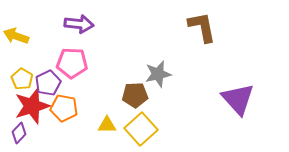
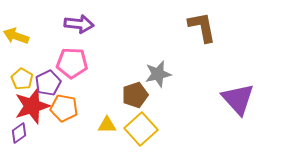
brown pentagon: rotated 15 degrees counterclockwise
purple diamond: rotated 10 degrees clockwise
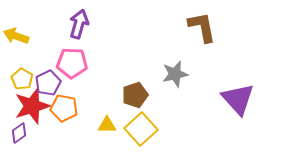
purple arrow: rotated 80 degrees counterclockwise
gray star: moved 17 px right
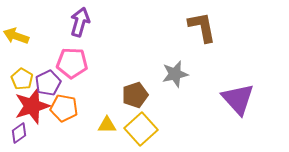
purple arrow: moved 1 px right, 2 px up
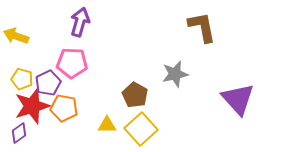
yellow pentagon: rotated 15 degrees counterclockwise
brown pentagon: rotated 25 degrees counterclockwise
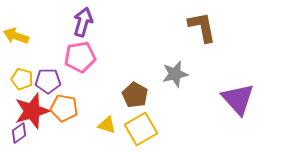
purple arrow: moved 3 px right
pink pentagon: moved 8 px right, 6 px up; rotated 12 degrees counterclockwise
purple pentagon: moved 2 px up; rotated 25 degrees clockwise
red star: moved 5 px down
yellow triangle: rotated 18 degrees clockwise
yellow square: rotated 12 degrees clockwise
